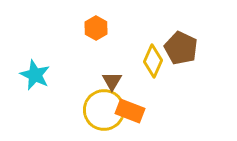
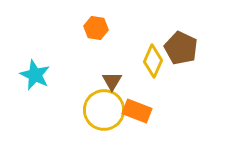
orange hexagon: rotated 20 degrees counterclockwise
orange rectangle: moved 7 px right
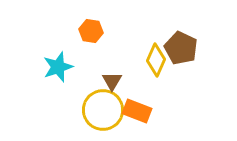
orange hexagon: moved 5 px left, 3 px down
yellow diamond: moved 3 px right, 1 px up
cyan star: moved 23 px right, 8 px up; rotated 28 degrees clockwise
yellow circle: moved 1 px left
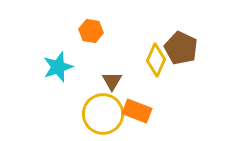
yellow circle: moved 4 px down
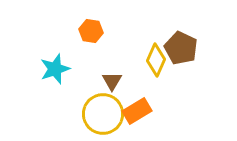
cyan star: moved 3 px left, 2 px down
orange rectangle: rotated 52 degrees counterclockwise
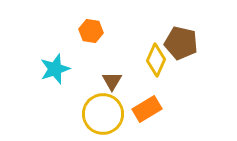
brown pentagon: moved 5 px up; rotated 12 degrees counterclockwise
orange rectangle: moved 10 px right, 2 px up
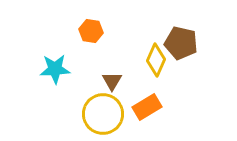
cyan star: rotated 16 degrees clockwise
orange rectangle: moved 2 px up
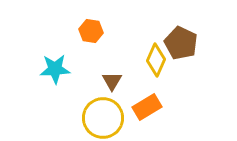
brown pentagon: rotated 12 degrees clockwise
yellow circle: moved 4 px down
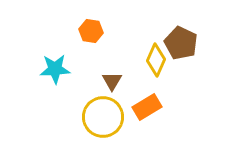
yellow circle: moved 1 px up
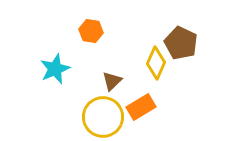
yellow diamond: moved 3 px down
cyan star: rotated 20 degrees counterclockwise
brown triangle: rotated 15 degrees clockwise
orange rectangle: moved 6 px left
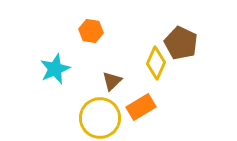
yellow circle: moved 3 px left, 1 px down
